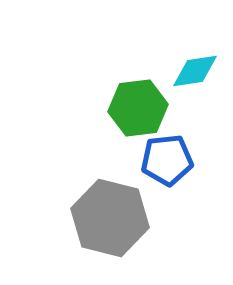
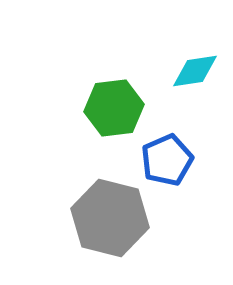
green hexagon: moved 24 px left
blue pentagon: rotated 18 degrees counterclockwise
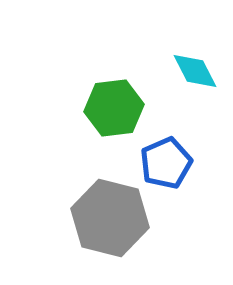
cyan diamond: rotated 72 degrees clockwise
blue pentagon: moved 1 px left, 3 px down
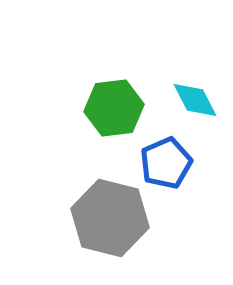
cyan diamond: moved 29 px down
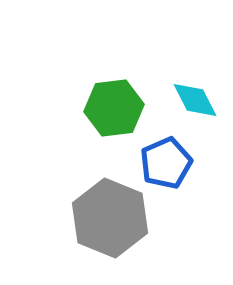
gray hexagon: rotated 8 degrees clockwise
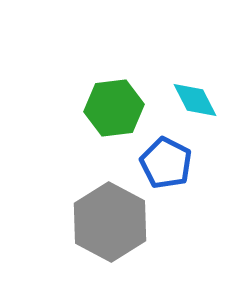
blue pentagon: rotated 21 degrees counterclockwise
gray hexagon: moved 4 px down; rotated 6 degrees clockwise
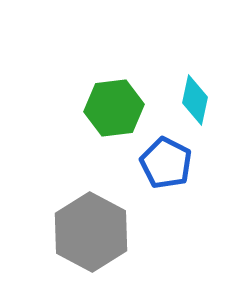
cyan diamond: rotated 39 degrees clockwise
gray hexagon: moved 19 px left, 10 px down
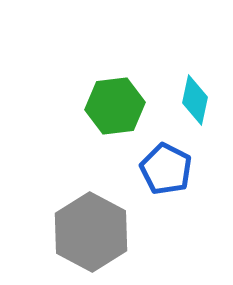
green hexagon: moved 1 px right, 2 px up
blue pentagon: moved 6 px down
